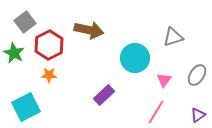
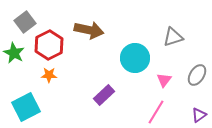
purple triangle: moved 1 px right
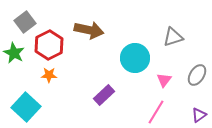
cyan square: rotated 20 degrees counterclockwise
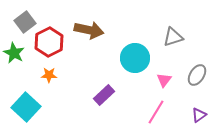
red hexagon: moved 3 px up
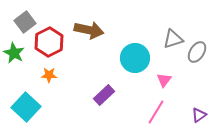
gray triangle: moved 2 px down
gray ellipse: moved 23 px up
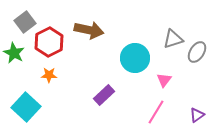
purple triangle: moved 2 px left
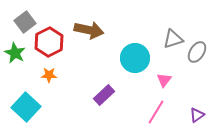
green star: moved 1 px right
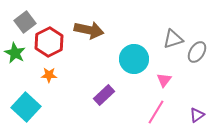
cyan circle: moved 1 px left, 1 px down
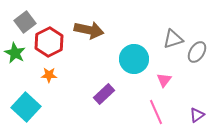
purple rectangle: moved 1 px up
pink line: rotated 55 degrees counterclockwise
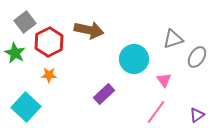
gray ellipse: moved 5 px down
pink triangle: rotated 14 degrees counterclockwise
pink line: rotated 60 degrees clockwise
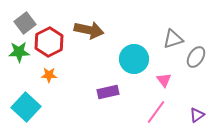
gray square: moved 1 px down
green star: moved 4 px right, 1 px up; rotated 30 degrees counterclockwise
gray ellipse: moved 1 px left
purple rectangle: moved 4 px right, 2 px up; rotated 30 degrees clockwise
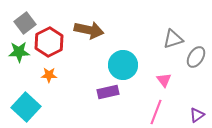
cyan circle: moved 11 px left, 6 px down
pink line: rotated 15 degrees counterclockwise
